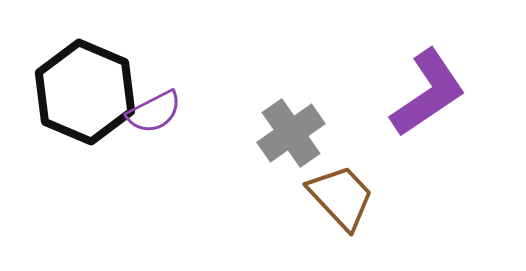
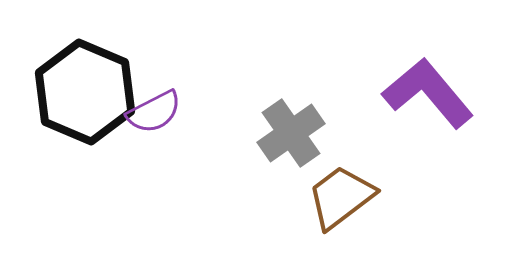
purple L-shape: rotated 96 degrees counterclockwise
brown trapezoid: rotated 84 degrees counterclockwise
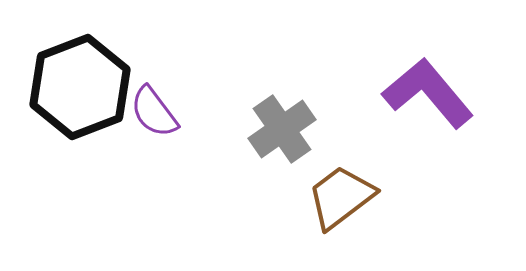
black hexagon: moved 5 px left, 5 px up; rotated 16 degrees clockwise
purple semicircle: rotated 80 degrees clockwise
gray cross: moved 9 px left, 4 px up
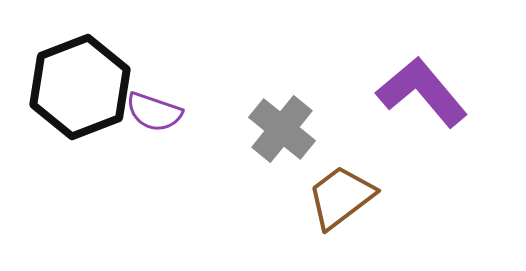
purple L-shape: moved 6 px left, 1 px up
purple semicircle: rotated 34 degrees counterclockwise
gray cross: rotated 16 degrees counterclockwise
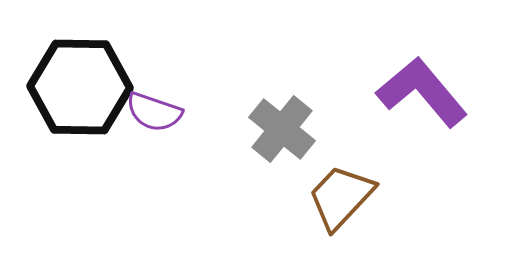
black hexagon: rotated 22 degrees clockwise
brown trapezoid: rotated 10 degrees counterclockwise
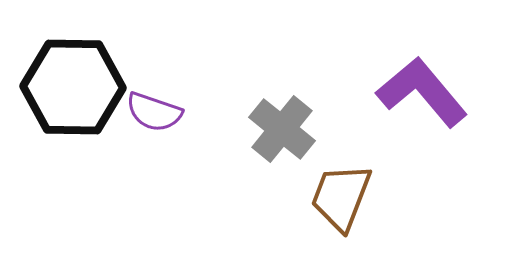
black hexagon: moved 7 px left
brown trapezoid: rotated 22 degrees counterclockwise
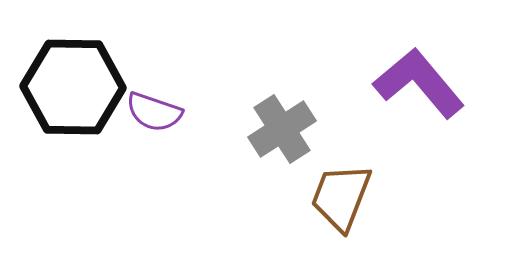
purple L-shape: moved 3 px left, 9 px up
gray cross: rotated 18 degrees clockwise
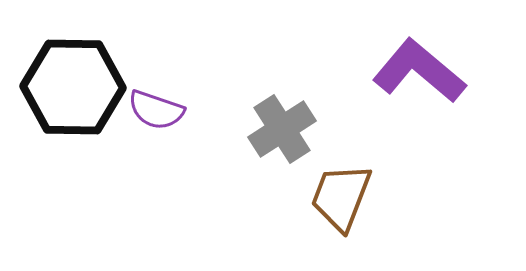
purple L-shape: moved 12 px up; rotated 10 degrees counterclockwise
purple semicircle: moved 2 px right, 2 px up
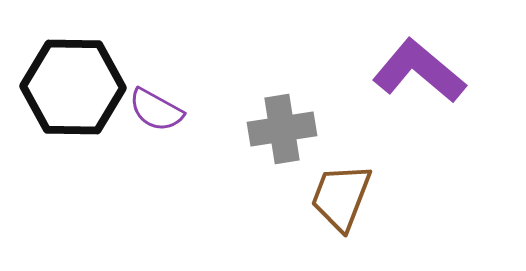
purple semicircle: rotated 10 degrees clockwise
gray cross: rotated 24 degrees clockwise
